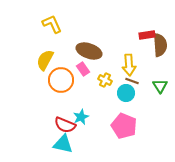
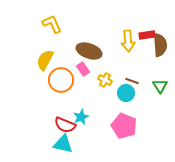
yellow arrow: moved 1 px left, 24 px up
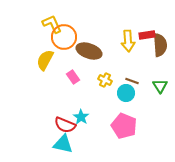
pink rectangle: moved 10 px left, 8 px down
orange circle: moved 3 px right, 43 px up
cyan star: rotated 14 degrees counterclockwise
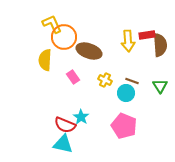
yellow semicircle: rotated 25 degrees counterclockwise
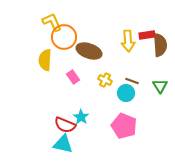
yellow L-shape: moved 2 px up
